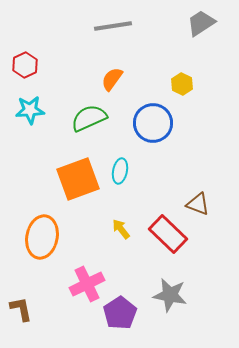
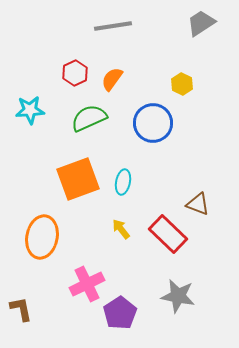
red hexagon: moved 50 px right, 8 px down
cyan ellipse: moved 3 px right, 11 px down
gray star: moved 8 px right, 1 px down
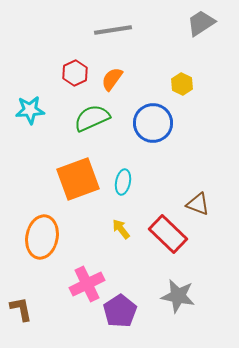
gray line: moved 4 px down
green semicircle: moved 3 px right
purple pentagon: moved 2 px up
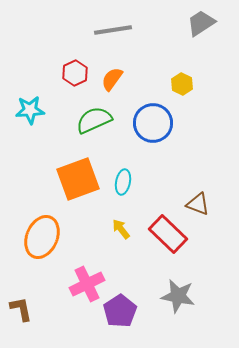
green semicircle: moved 2 px right, 2 px down
orange ellipse: rotated 12 degrees clockwise
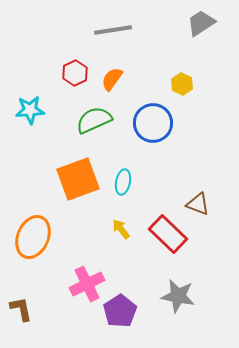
orange ellipse: moved 9 px left
